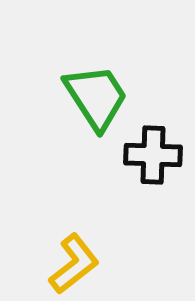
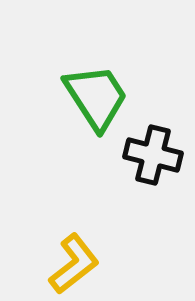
black cross: rotated 12 degrees clockwise
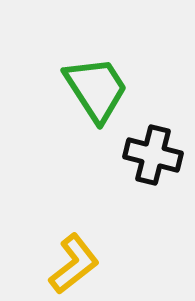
green trapezoid: moved 8 px up
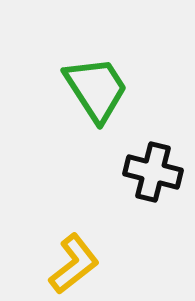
black cross: moved 17 px down
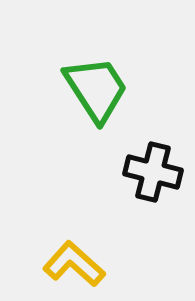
yellow L-shape: rotated 100 degrees counterclockwise
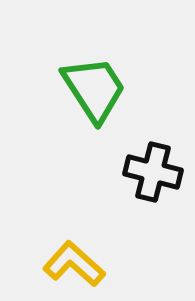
green trapezoid: moved 2 px left
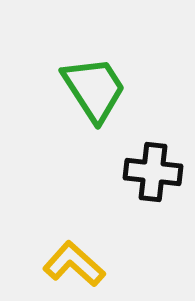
black cross: rotated 8 degrees counterclockwise
